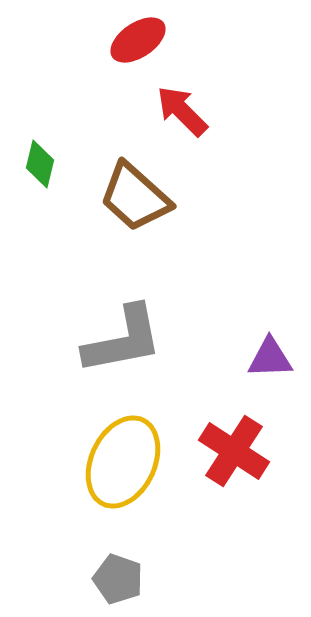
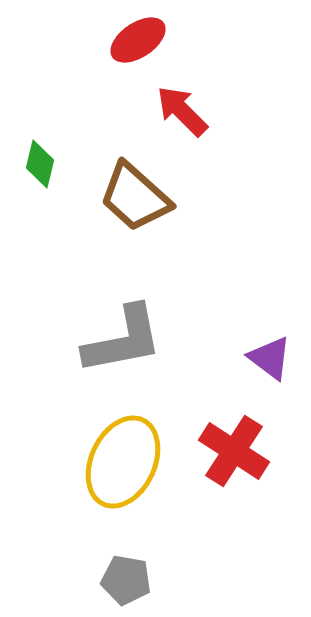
purple triangle: rotated 39 degrees clockwise
gray pentagon: moved 8 px right, 1 px down; rotated 9 degrees counterclockwise
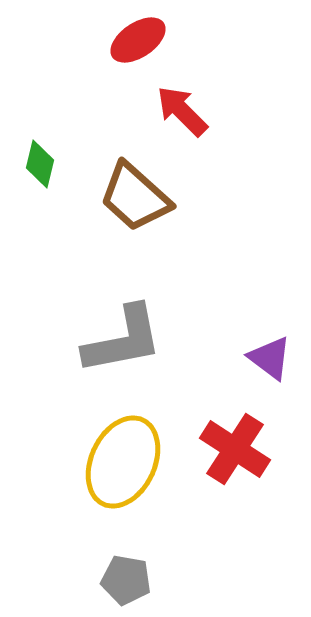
red cross: moved 1 px right, 2 px up
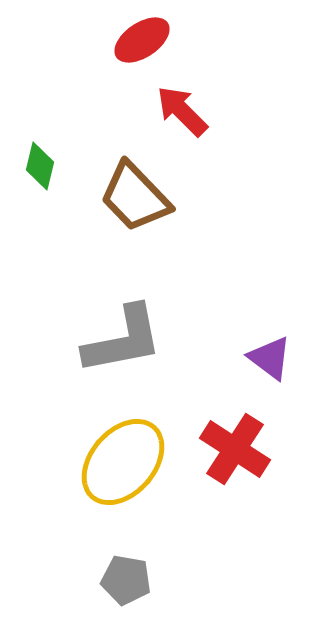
red ellipse: moved 4 px right
green diamond: moved 2 px down
brown trapezoid: rotated 4 degrees clockwise
yellow ellipse: rotated 16 degrees clockwise
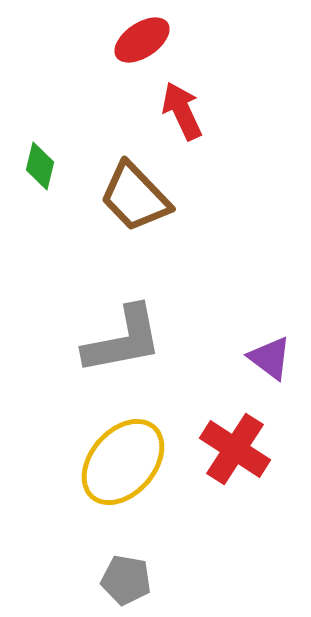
red arrow: rotated 20 degrees clockwise
